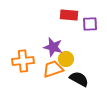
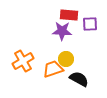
purple star: moved 9 px right, 16 px up; rotated 12 degrees counterclockwise
orange cross: rotated 25 degrees counterclockwise
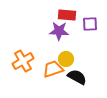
red rectangle: moved 2 px left
purple star: moved 3 px left
black semicircle: moved 2 px left, 2 px up
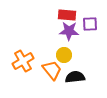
purple star: moved 10 px right
yellow circle: moved 2 px left, 4 px up
orange trapezoid: moved 1 px left, 1 px down; rotated 70 degrees clockwise
black semicircle: moved 2 px left; rotated 36 degrees counterclockwise
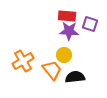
red rectangle: moved 1 px down
purple square: rotated 21 degrees clockwise
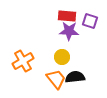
purple square: moved 3 px up
yellow circle: moved 2 px left, 2 px down
orange trapezoid: moved 4 px right, 9 px down
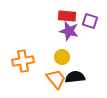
purple star: rotated 12 degrees clockwise
orange cross: rotated 20 degrees clockwise
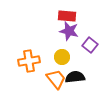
purple square: moved 24 px down; rotated 21 degrees clockwise
orange cross: moved 6 px right
